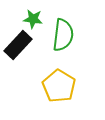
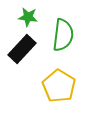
green star: moved 5 px left, 2 px up
black rectangle: moved 4 px right, 4 px down
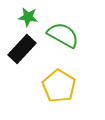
green semicircle: rotated 68 degrees counterclockwise
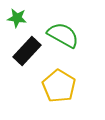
green star: moved 11 px left, 1 px down
black rectangle: moved 5 px right, 2 px down
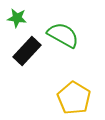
yellow pentagon: moved 15 px right, 12 px down
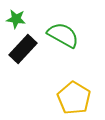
green star: moved 1 px left, 1 px down
black rectangle: moved 4 px left, 2 px up
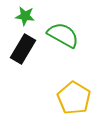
green star: moved 9 px right, 3 px up
black rectangle: rotated 12 degrees counterclockwise
